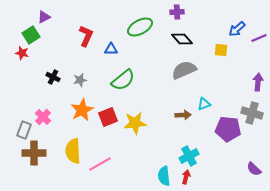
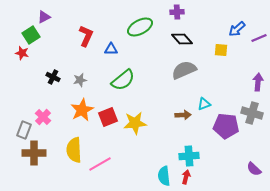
purple pentagon: moved 2 px left, 3 px up
yellow semicircle: moved 1 px right, 1 px up
cyan cross: rotated 24 degrees clockwise
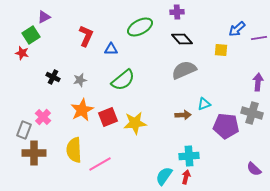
purple line: rotated 14 degrees clockwise
cyan semicircle: rotated 42 degrees clockwise
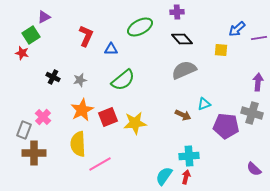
brown arrow: rotated 28 degrees clockwise
yellow semicircle: moved 4 px right, 6 px up
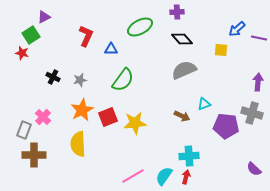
purple line: rotated 21 degrees clockwise
green semicircle: rotated 15 degrees counterclockwise
brown arrow: moved 1 px left, 1 px down
brown cross: moved 2 px down
pink line: moved 33 px right, 12 px down
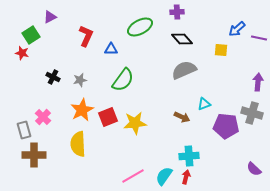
purple triangle: moved 6 px right
brown arrow: moved 1 px down
gray rectangle: rotated 36 degrees counterclockwise
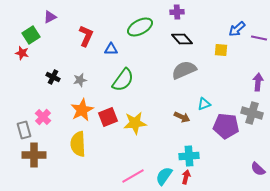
purple semicircle: moved 4 px right
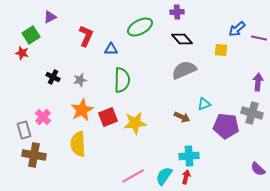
green semicircle: moved 1 px left; rotated 35 degrees counterclockwise
brown cross: rotated 10 degrees clockwise
